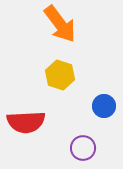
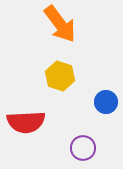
yellow hexagon: moved 1 px down
blue circle: moved 2 px right, 4 px up
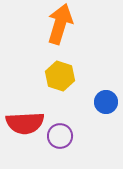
orange arrow: rotated 126 degrees counterclockwise
red semicircle: moved 1 px left, 1 px down
purple circle: moved 23 px left, 12 px up
